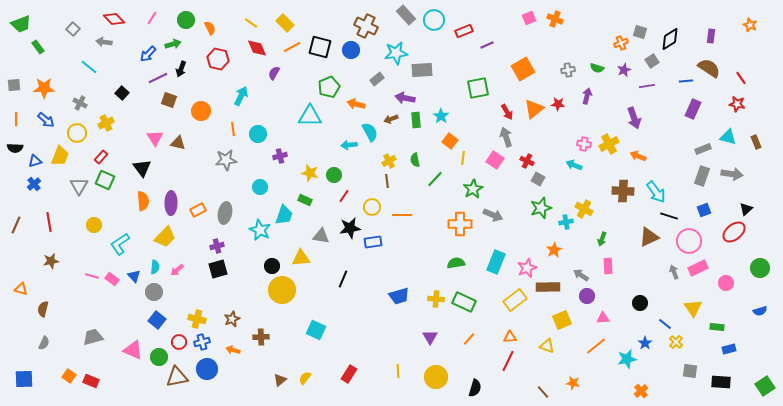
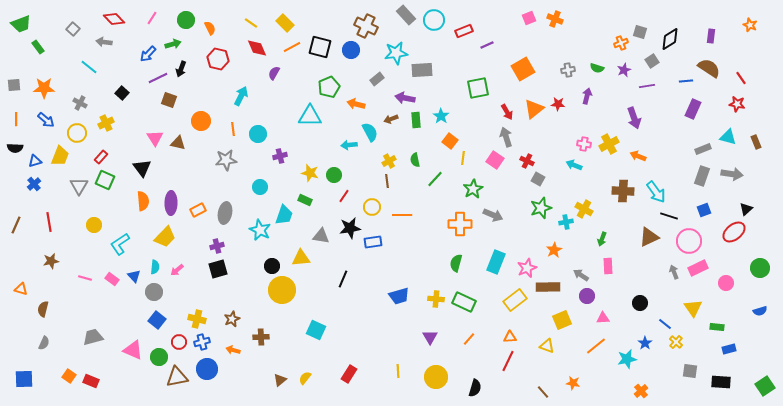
orange circle at (201, 111): moved 10 px down
green semicircle at (456, 263): rotated 66 degrees counterclockwise
pink line at (92, 276): moved 7 px left, 2 px down
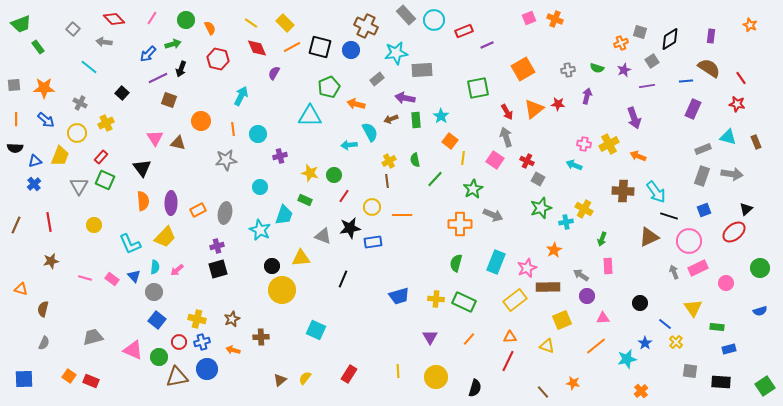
gray triangle at (321, 236): moved 2 px right; rotated 12 degrees clockwise
cyan L-shape at (120, 244): moved 10 px right; rotated 80 degrees counterclockwise
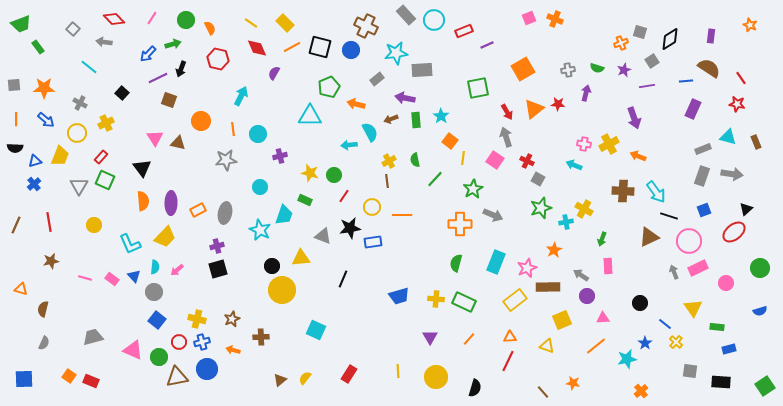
purple arrow at (587, 96): moved 1 px left, 3 px up
